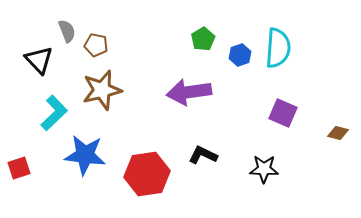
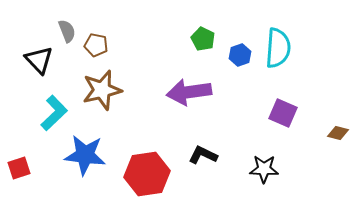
green pentagon: rotated 15 degrees counterclockwise
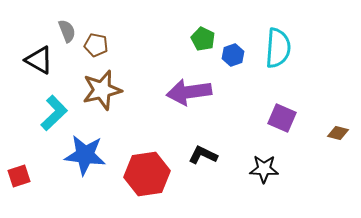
blue hexagon: moved 7 px left
black triangle: rotated 16 degrees counterclockwise
purple square: moved 1 px left, 5 px down
red square: moved 8 px down
